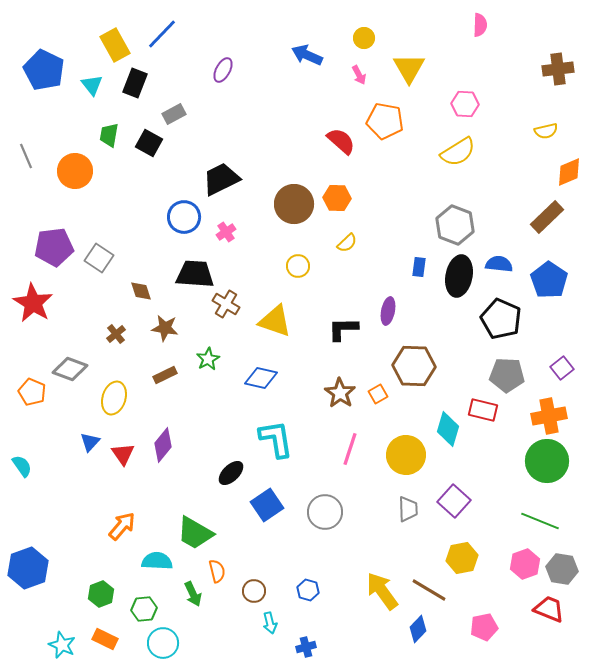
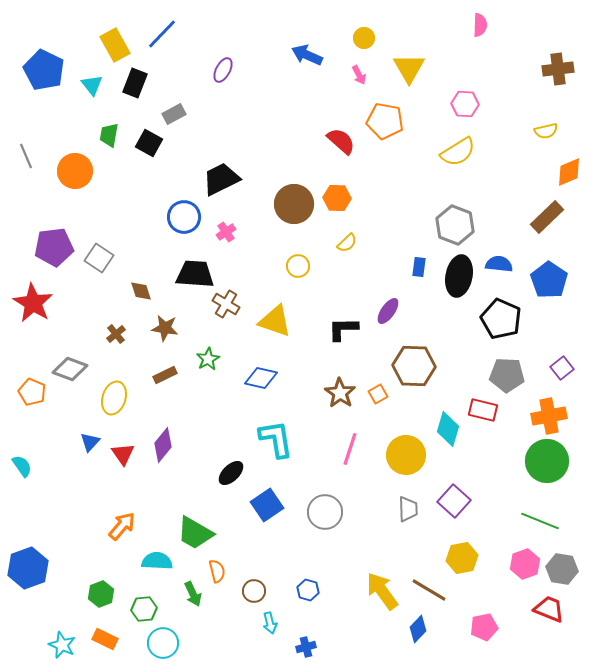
purple ellipse at (388, 311): rotated 24 degrees clockwise
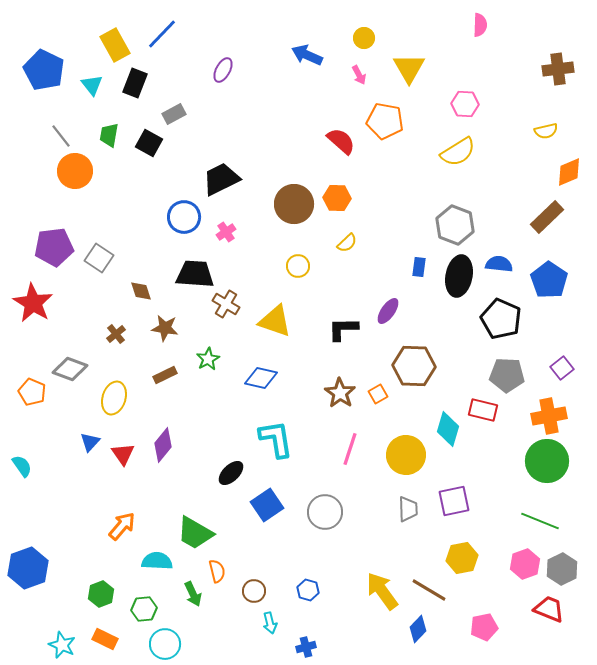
gray line at (26, 156): moved 35 px right, 20 px up; rotated 15 degrees counterclockwise
purple square at (454, 501): rotated 36 degrees clockwise
gray hexagon at (562, 569): rotated 24 degrees clockwise
cyan circle at (163, 643): moved 2 px right, 1 px down
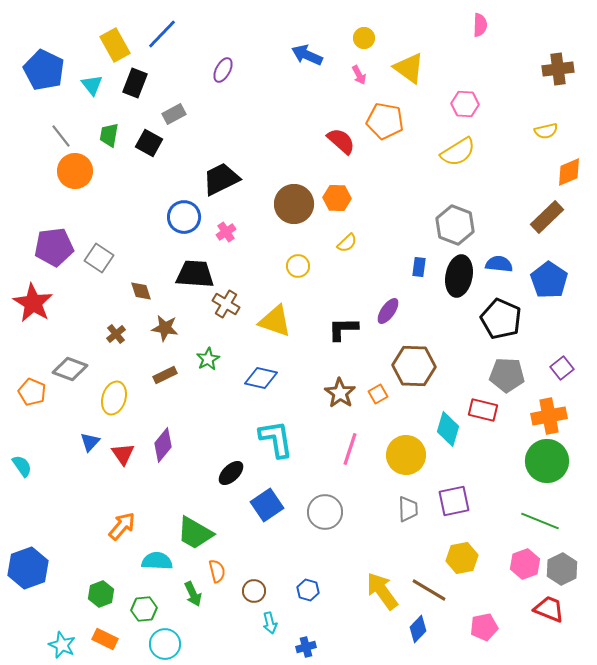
yellow triangle at (409, 68): rotated 24 degrees counterclockwise
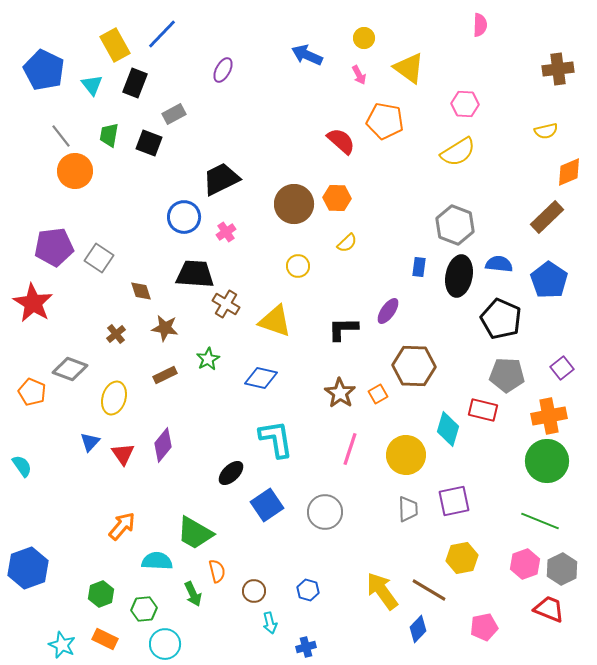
black square at (149, 143): rotated 8 degrees counterclockwise
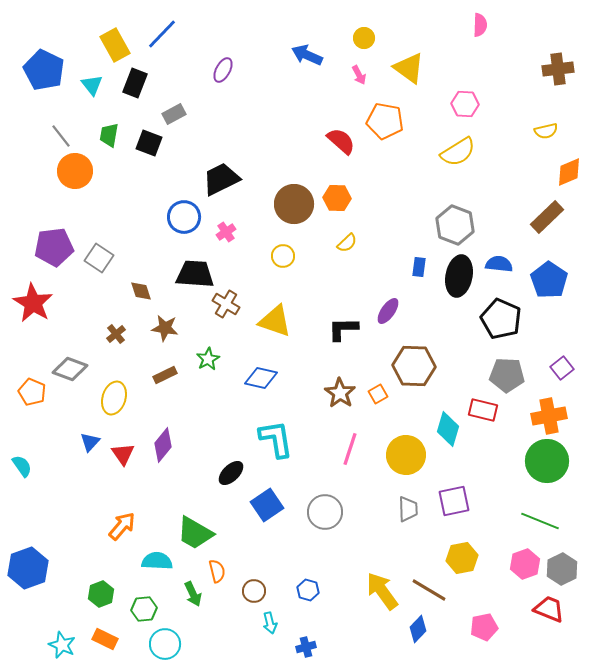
yellow circle at (298, 266): moved 15 px left, 10 px up
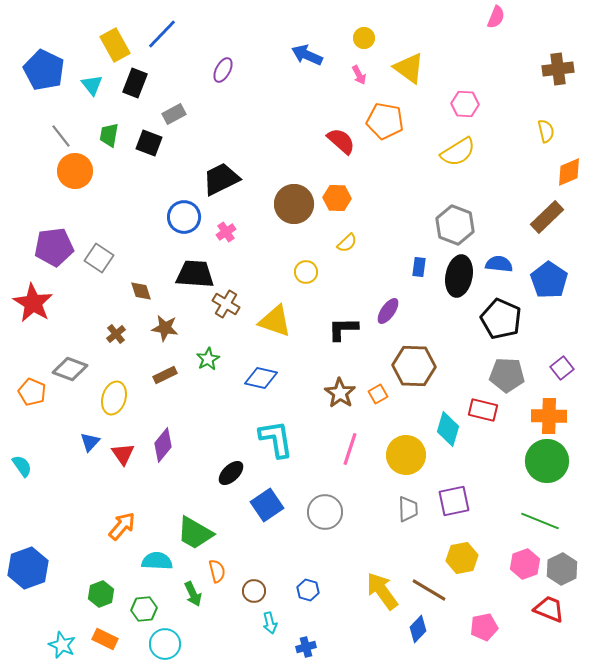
pink semicircle at (480, 25): moved 16 px right, 8 px up; rotated 20 degrees clockwise
yellow semicircle at (546, 131): rotated 90 degrees counterclockwise
yellow circle at (283, 256): moved 23 px right, 16 px down
orange cross at (549, 416): rotated 12 degrees clockwise
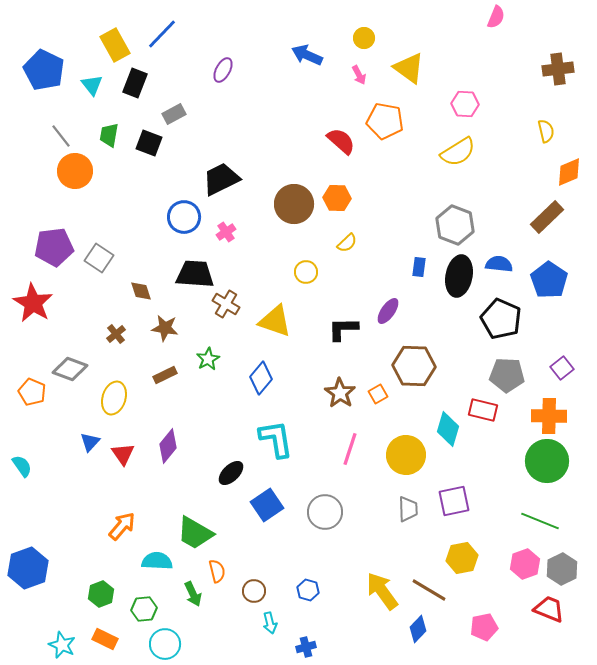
blue diamond at (261, 378): rotated 64 degrees counterclockwise
purple diamond at (163, 445): moved 5 px right, 1 px down
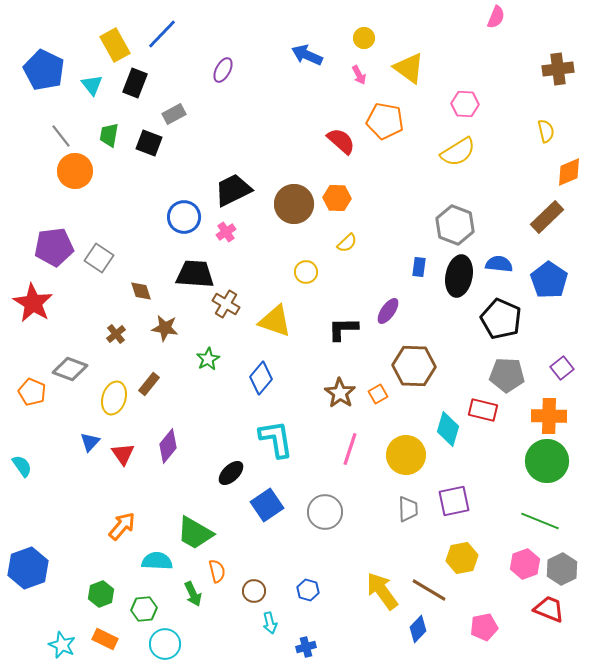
black trapezoid at (221, 179): moved 12 px right, 11 px down
brown rectangle at (165, 375): moved 16 px left, 9 px down; rotated 25 degrees counterclockwise
